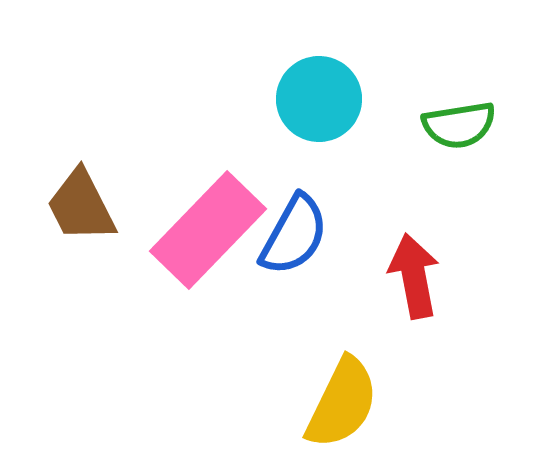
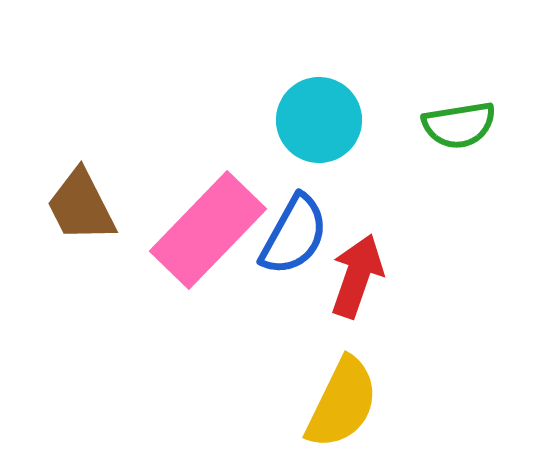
cyan circle: moved 21 px down
red arrow: moved 57 px left; rotated 30 degrees clockwise
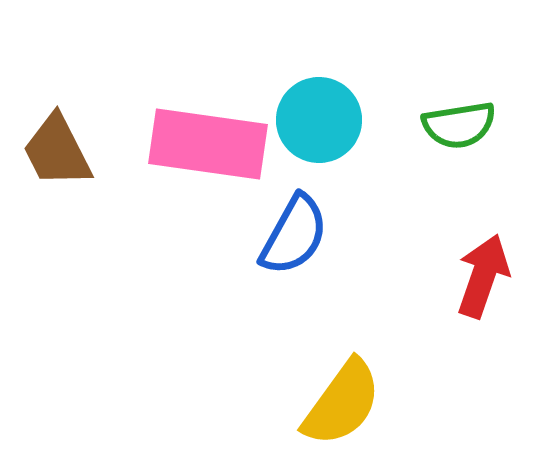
brown trapezoid: moved 24 px left, 55 px up
pink rectangle: moved 86 px up; rotated 54 degrees clockwise
red arrow: moved 126 px right
yellow semicircle: rotated 10 degrees clockwise
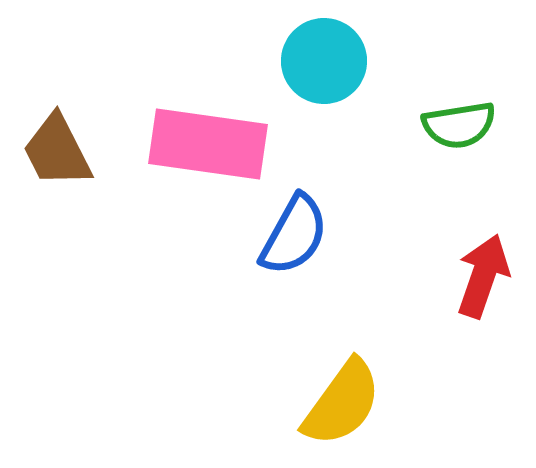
cyan circle: moved 5 px right, 59 px up
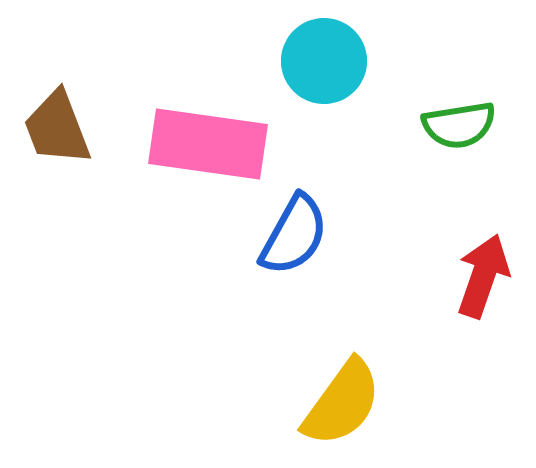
brown trapezoid: moved 23 px up; rotated 6 degrees clockwise
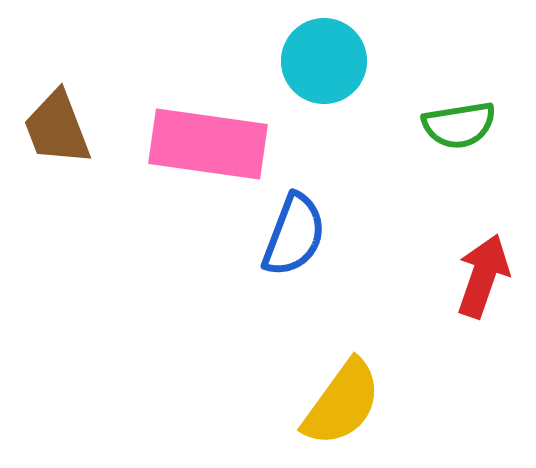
blue semicircle: rotated 8 degrees counterclockwise
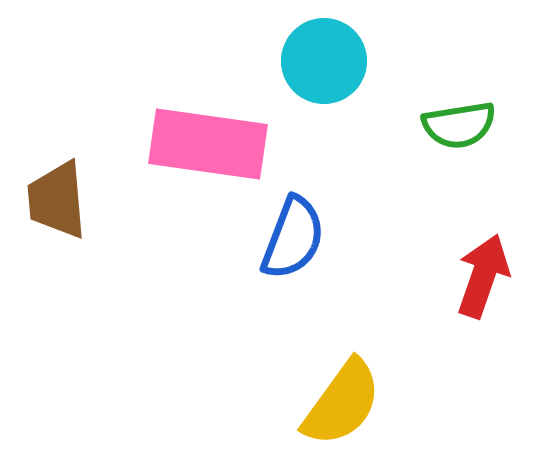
brown trapezoid: moved 72 px down; rotated 16 degrees clockwise
blue semicircle: moved 1 px left, 3 px down
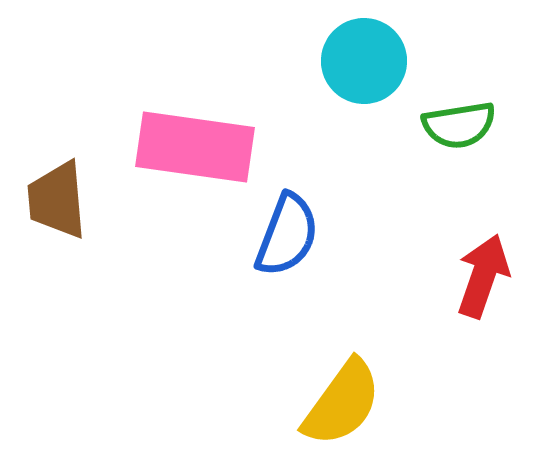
cyan circle: moved 40 px right
pink rectangle: moved 13 px left, 3 px down
blue semicircle: moved 6 px left, 3 px up
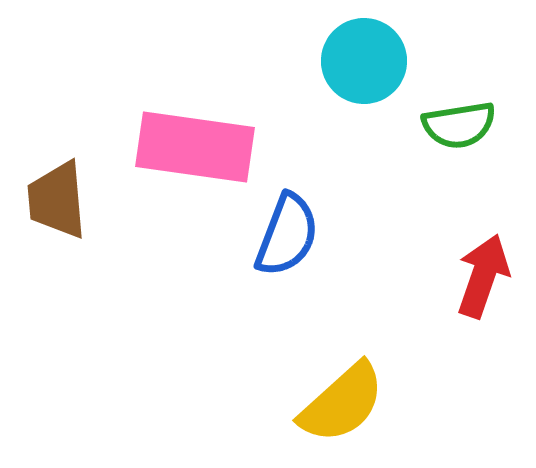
yellow semicircle: rotated 12 degrees clockwise
